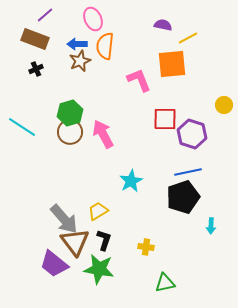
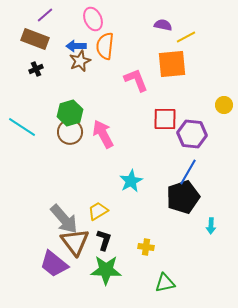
yellow line: moved 2 px left, 1 px up
blue arrow: moved 1 px left, 2 px down
pink L-shape: moved 3 px left
purple hexagon: rotated 12 degrees counterclockwise
blue line: rotated 48 degrees counterclockwise
green star: moved 7 px right, 1 px down; rotated 8 degrees counterclockwise
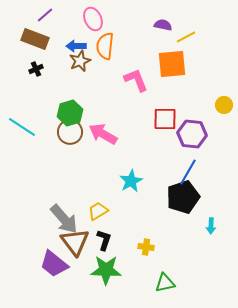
pink arrow: rotated 32 degrees counterclockwise
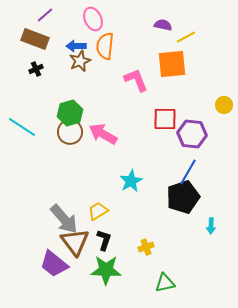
yellow cross: rotated 28 degrees counterclockwise
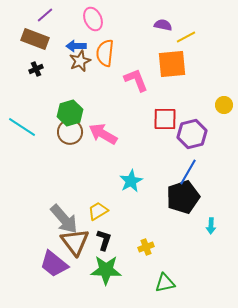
orange semicircle: moved 7 px down
purple hexagon: rotated 20 degrees counterclockwise
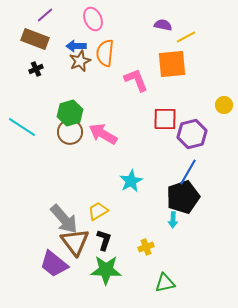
cyan arrow: moved 38 px left, 6 px up
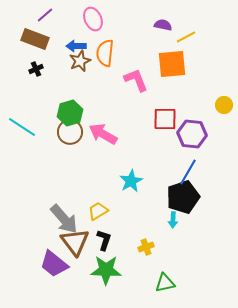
purple hexagon: rotated 20 degrees clockwise
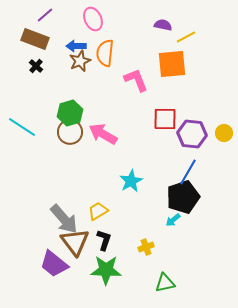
black cross: moved 3 px up; rotated 24 degrees counterclockwise
yellow circle: moved 28 px down
cyan arrow: rotated 49 degrees clockwise
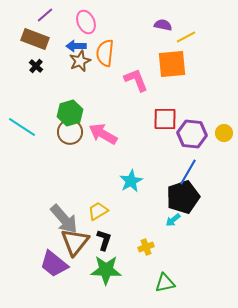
pink ellipse: moved 7 px left, 3 px down
brown triangle: rotated 16 degrees clockwise
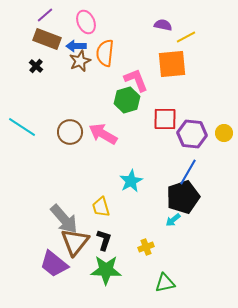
brown rectangle: moved 12 px right
green hexagon: moved 57 px right, 13 px up
yellow trapezoid: moved 3 px right, 4 px up; rotated 75 degrees counterclockwise
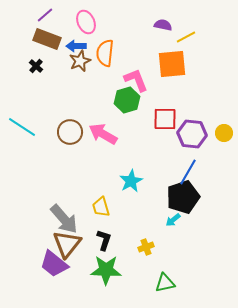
brown triangle: moved 8 px left, 2 px down
